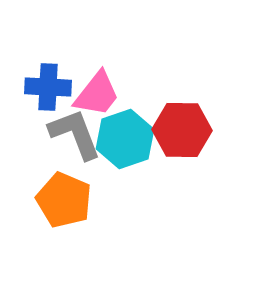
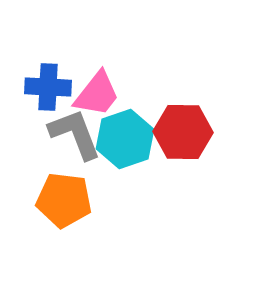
red hexagon: moved 1 px right, 2 px down
orange pentagon: rotated 16 degrees counterclockwise
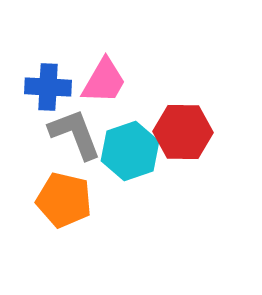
pink trapezoid: moved 7 px right, 13 px up; rotated 8 degrees counterclockwise
cyan hexagon: moved 5 px right, 12 px down
orange pentagon: rotated 6 degrees clockwise
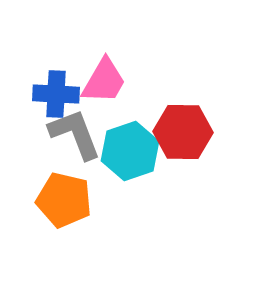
blue cross: moved 8 px right, 7 px down
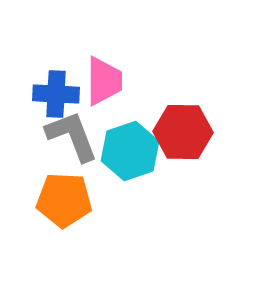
pink trapezoid: rotated 30 degrees counterclockwise
gray L-shape: moved 3 px left, 2 px down
orange pentagon: rotated 10 degrees counterclockwise
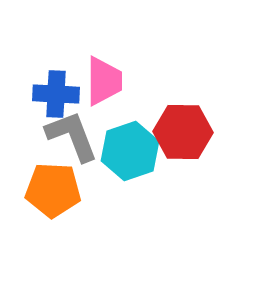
orange pentagon: moved 11 px left, 10 px up
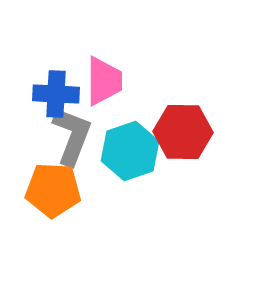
gray L-shape: rotated 42 degrees clockwise
